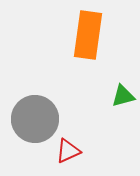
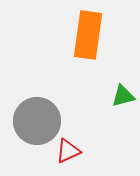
gray circle: moved 2 px right, 2 px down
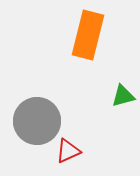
orange rectangle: rotated 6 degrees clockwise
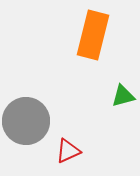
orange rectangle: moved 5 px right
gray circle: moved 11 px left
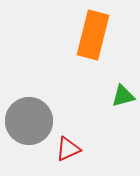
gray circle: moved 3 px right
red triangle: moved 2 px up
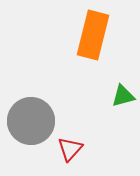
gray circle: moved 2 px right
red triangle: moved 2 px right; rotated 24 degrees counterclockwise
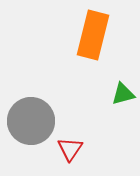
green triangle: moved 2 px up
red triangle: rotated 8 degrees counterclockwise
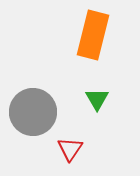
green triangle: moved 26 px left, 5 px down; rotated 45 degrees counterclockwise
gray circle: moved 2 px right, 9 px up
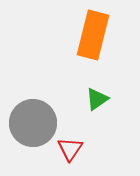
green triangle: rotated 25 degrees clockwise
gray circle: moved 11 px down
